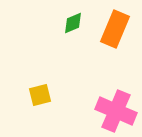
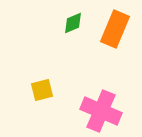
yellow square: moved 2 px right, 5 px up
pink cross: moved 15 px left
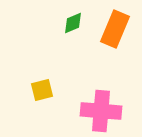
pink cross: rotated 18 degrees counterclockwise
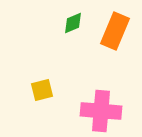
orange rectangle: moved 2 px down
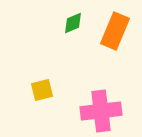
pink cross: rotated 12 degrees counterclockwise
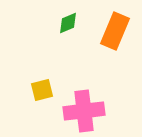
green diamond: moved 5 px left
pink cross: moved 17 px left
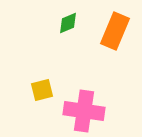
pink cross: rotated 15 degrees clockwise
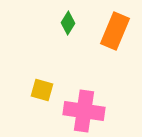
green diamond: rotated 35 degrees counterclockwise
yellow square: rotated 30 degrees clockwise
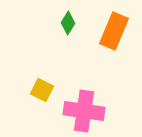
orange rectangle: moved 1 px left
yellow square: rotated 10 degrees clockwise
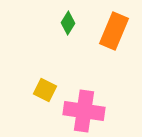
yellow square: moved 3 px right
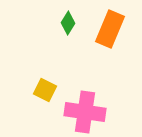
orange rectangle: moved 4 px left, 2 px up
pink cross: moved 1 px right, 1 px down
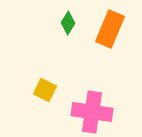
pink cross: moved 7 px right
